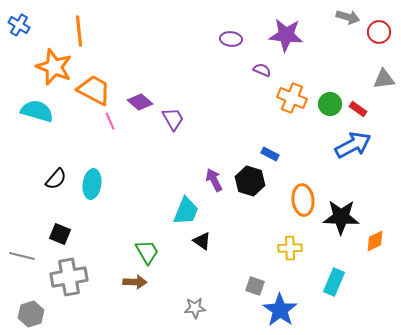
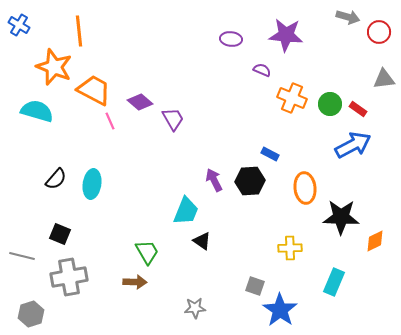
black hexagon: rotated 20 degrees counterclockwise
orange ellipse: moved 2 px right, 12 px up
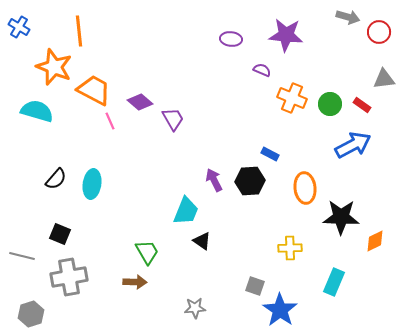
blue cross: moved 2 px down
red rectangle: moved 4 px right, 4 px up
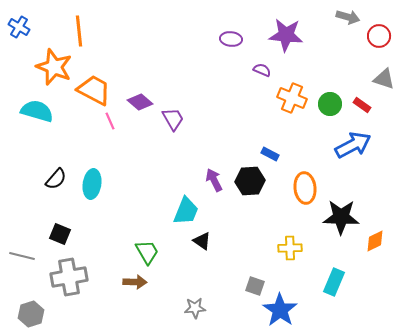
red circle: moved 4 px down
gray triangle: rotated 25 degrees clockwise
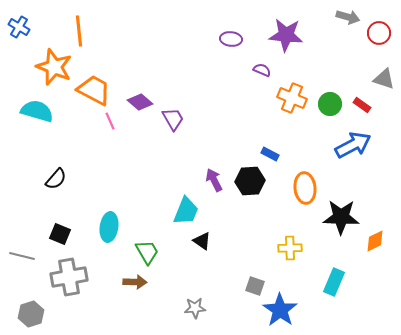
red circle: moved 3 px up
cyan ellipse: moved 17 px right, 43 px down
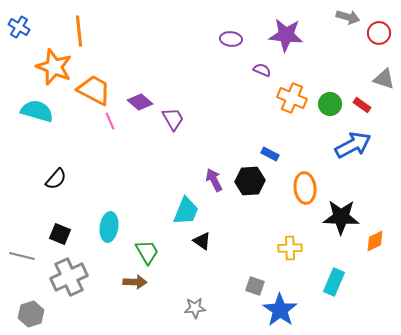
gray cross: rotated 15 degrees counterclockwise
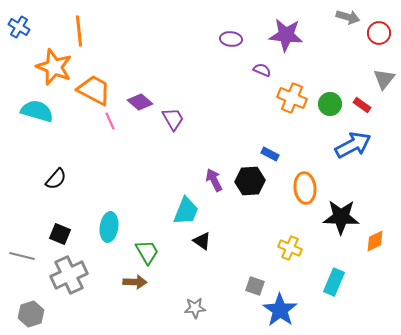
gray triangle: rotated 50 degrees clockwise
yellow cross: rotated 25 degrees clockwise
gray cross: moved 2 px up
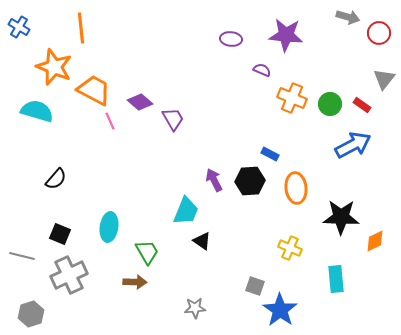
orange line: moved 2 px right, 3 px up
orange ellipse: moved 9 px left
cyan rectangle: moved 2 px right, 3 px up; rotated 28 degrees counterclockwise
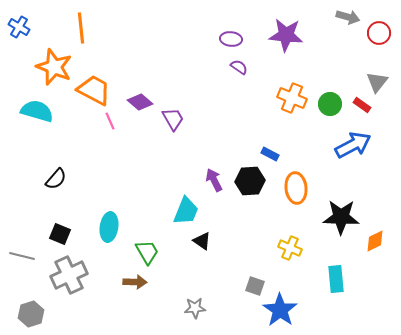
purple semicircle: moved 23 px left, 3 px up; rotated 12 degrees clockwise
gray triangle: moved 7 px left, 3 px down
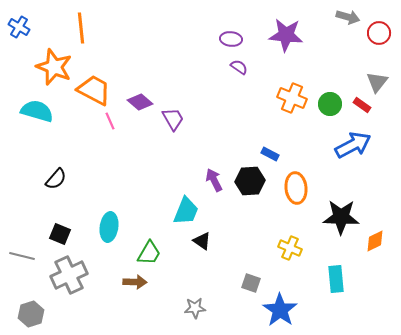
green trapezoid: moved 2 px right, 1 px down; rotated 60 degrees clockwise
gray square: moved 4 px left, 3 px up
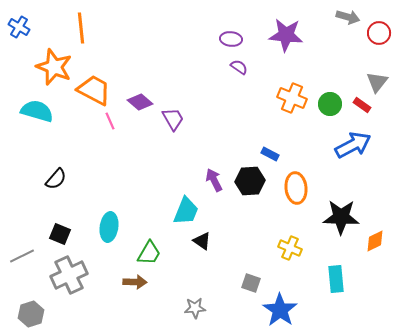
gray line: rotated 40 degrees counterclockwise
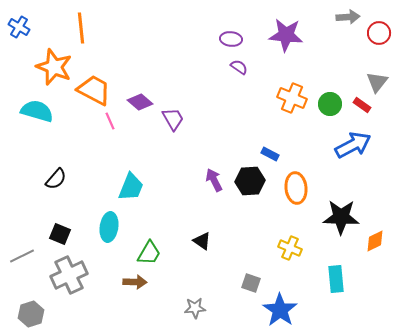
gray arrow: rotated 20 degrees counterclockwise
cyan trapezoid: moved 55 px left, 24 px up
